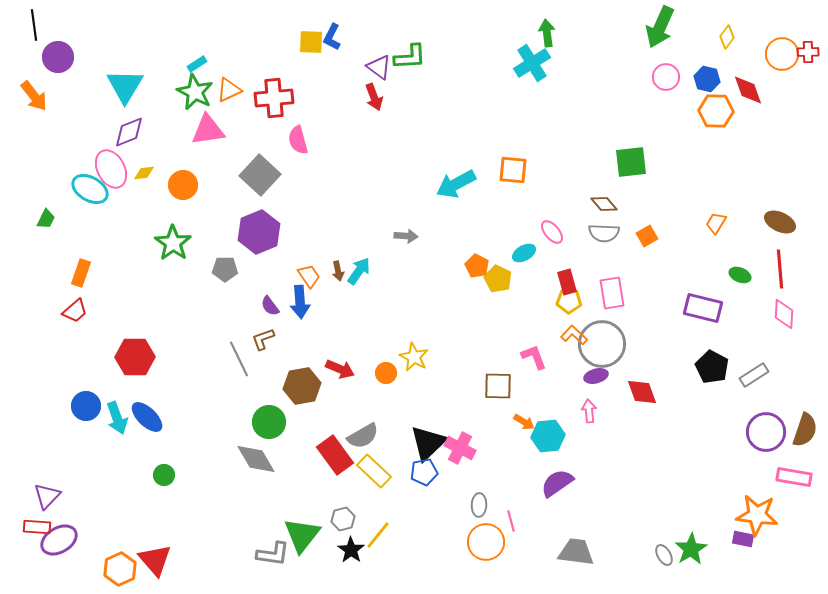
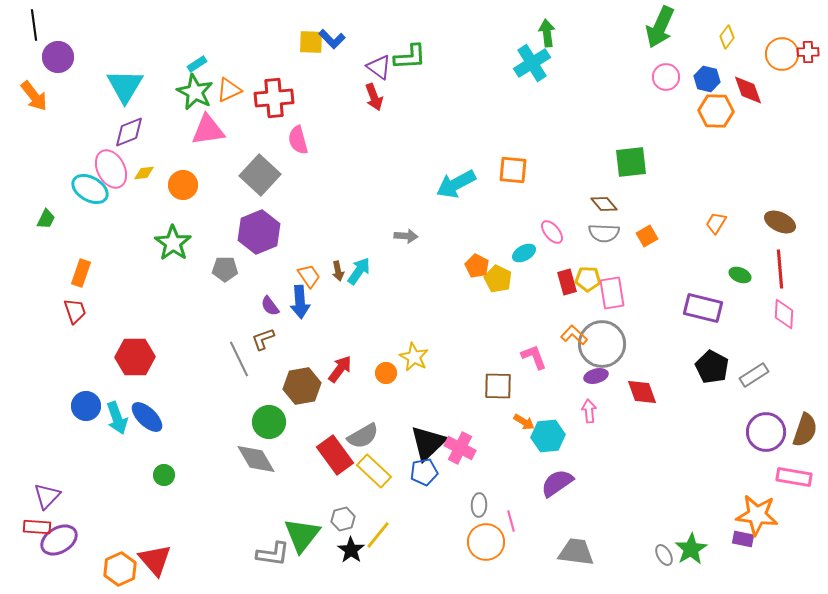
blue L-shape at (332, 37): moved 2 px down; rotated 72 degrees counterclockwise
yellow pentagon at (569, 301): moved 19 px right, 22 px up
red trapezoid at (75, 311): rotated 68 degrees counterclockwise
red arrow at (340, 369): rotated 76 degrees counterclockwise
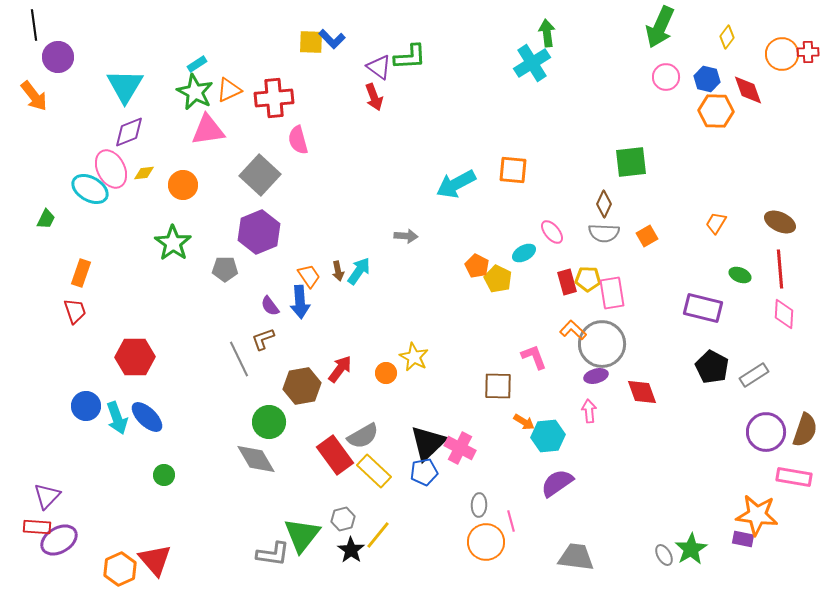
brown diamond at (604, 204): rotated 64 degrees clockwise
orange L-shape at (574, 335): moved 1 px left, 5 px up
gray trapezoid at (576, 552): moved 5 px down
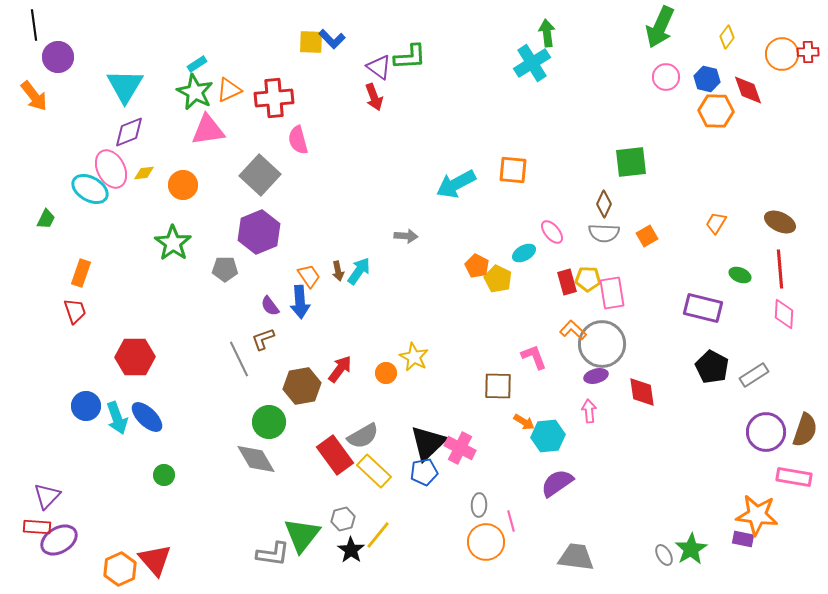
red diamond at (642, 392): rotated 12 degrees clockwise
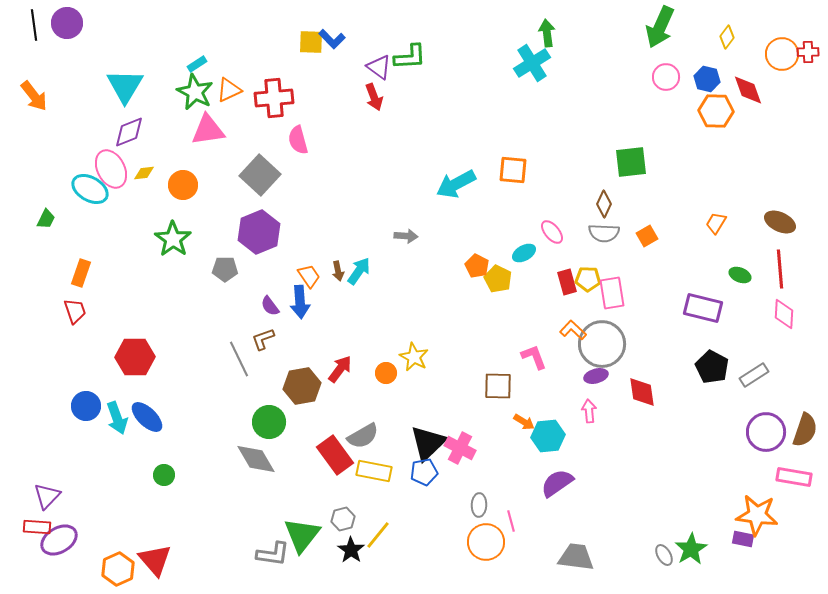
purple circle at (58, 57): moved 9 px right, 34 px up
green star at (173, 243): moved 4 px up
yellow rectangle at (374, 471): rotated 32 degrees counterclockwise
orange hexagon at (120, 569): moved 2 px left
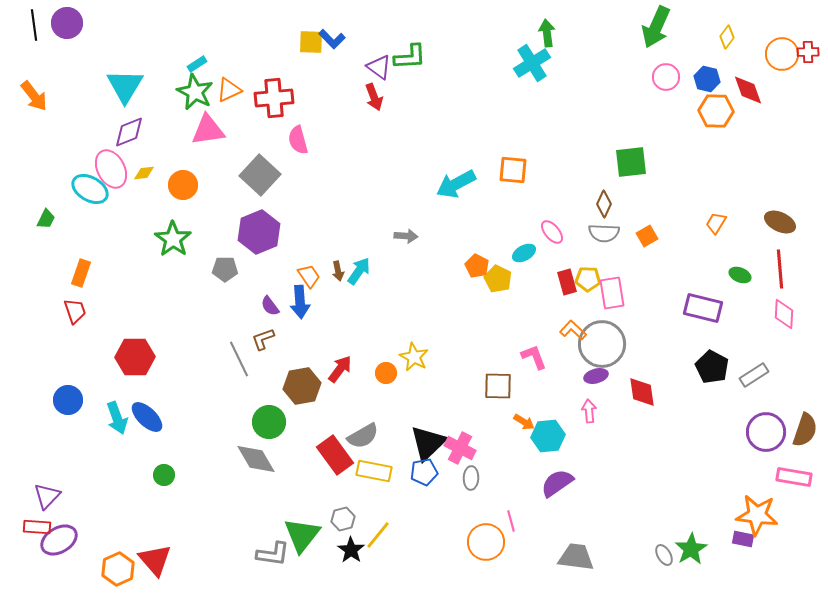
green arrow at (660, 27): moved 4 px left
blue circle at (86, 406): moved 18 px left, 6 px up
gray ellipse at (479, 505): moved 8 px left, 27 px up
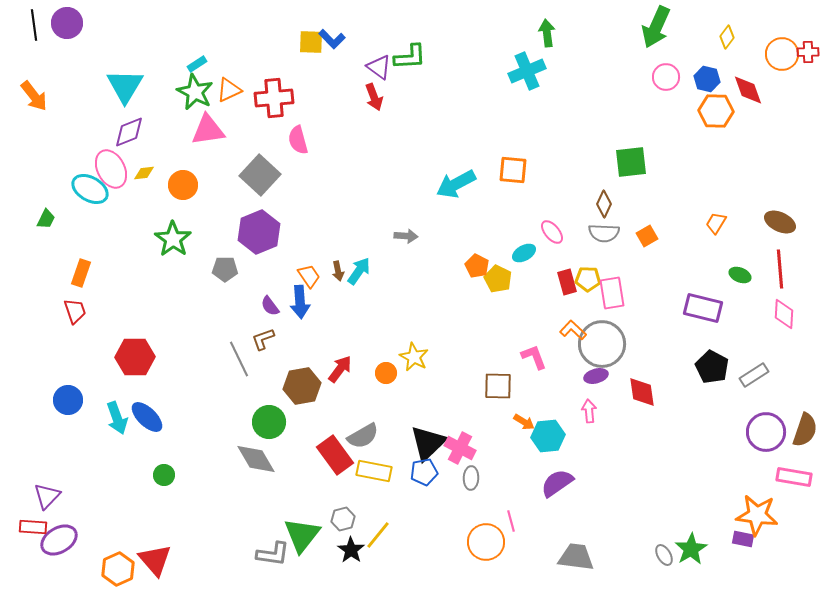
cyan cross at (532, 63): moved 5 px left, 8 px down; rotated 9 degrees clockwise
red rectangle at (37, 527): moved 4 px left
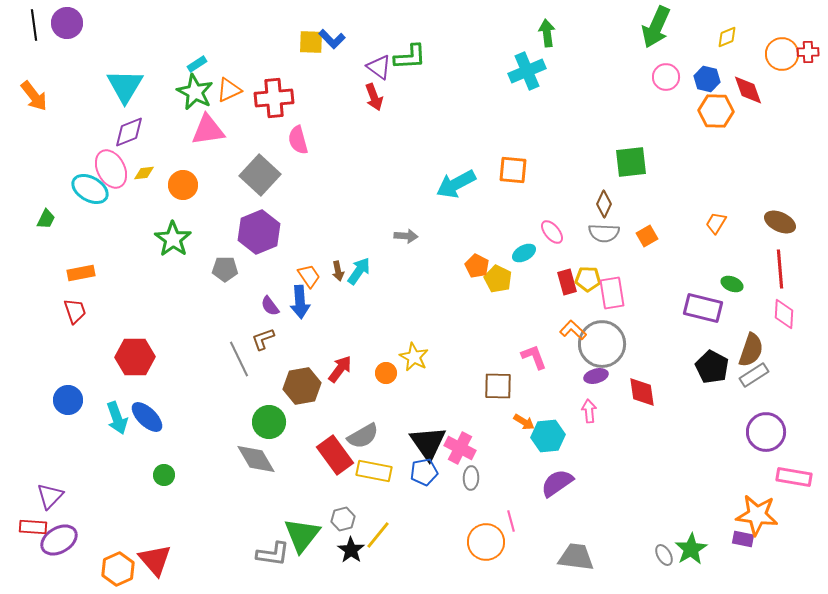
yellow diamond at (727, 37): rotated 30 degrees clockwise
orange rectangle at (81, 273): rotated 60 degrees clockwise
green ellipse at (740, 275): moved 8 px left, 9 px down
brown semicircle at (805, 430): moved 54 px left, 80 px up
black triangle at (428, 443): rotated 21 degrees counterclockwise
purple triangle at (47, 496): moved 3 px right
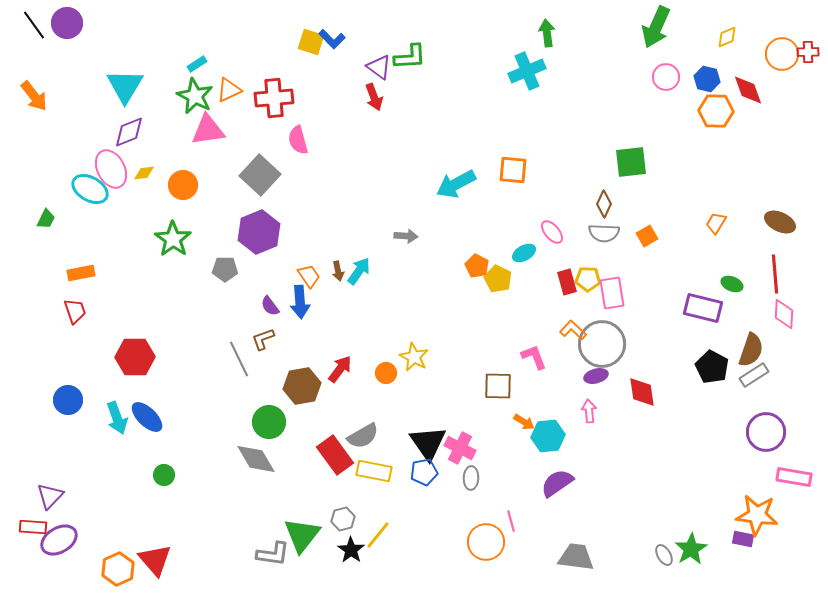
black line at (34, 25): rotated 28 degrees counterclockwise
yellow square at (311, 42): rotated 16 degrees clockwise
green star at (195, 92): moved 4 px down
red line at (780, 269): moved 5 px left, 5 px down
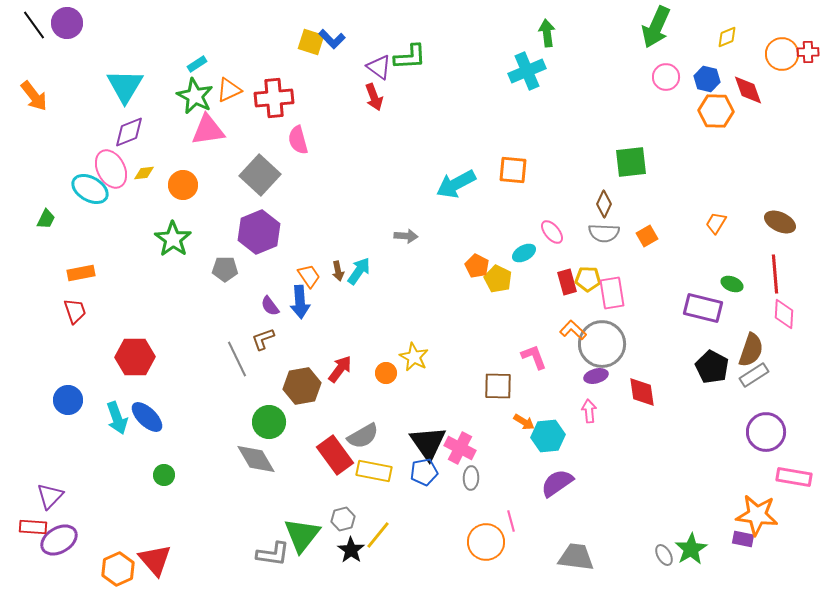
gray line at (239, 359): moved 2 px left
